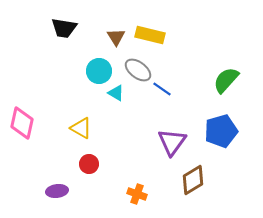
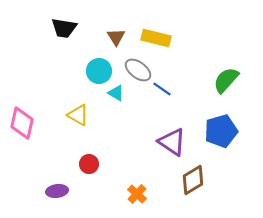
yellow rectangle: moved 6 px right, 3 px down
yellow triangle: moved 3 px left, 13 px up
purple triangle: rotated 32 degrees counterclockwise
orange cross: rotated 24 degrees clockwise
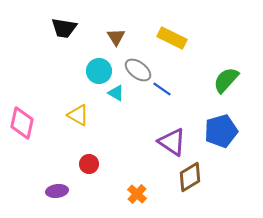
yellow rectangle: moved 16 px right; rotated 12 degrees clockwise
brown diamond: moved 3 px left, 3 px up
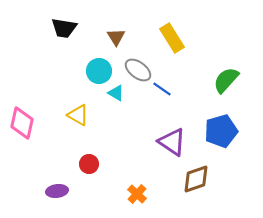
yellow rectangle: rotated 32 degrees clockwise
brown diamond: moved 6 px right, 2 px down; rotated 12 degrees clockwise
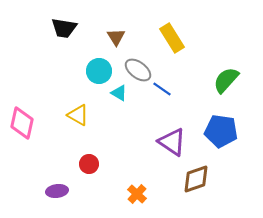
cyan triangle: moved 3 px right
blue pentagon: rotated 24 degrees clockwise
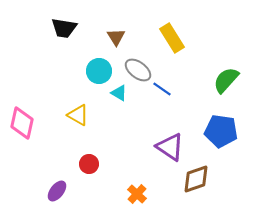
purple triangle: moved 2 px left, 5 px down
purple ellipse: rotated 45 degrees counterclockwise
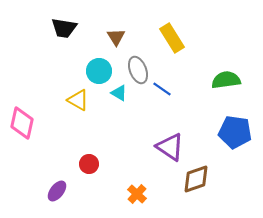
gray ellipse: rotated 32 degrees clockwise
green semicircle: rotated 40 degrees clockwise
yellow triangle: moved 15 px up
blue pentagon: moved 14 px right, 1 px down
